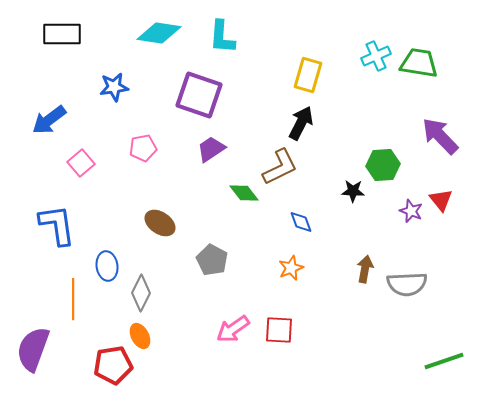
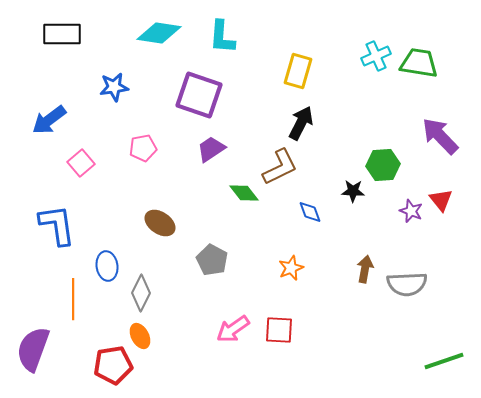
yellow rectangle: moved 10 px left, 4 px up
blue diamond: moved 9 px right, 10 px up
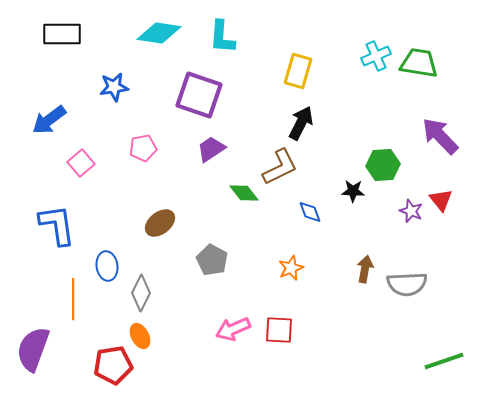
brown ellipse: rotated 72 degrees counterclockwise
pink arrow: rotated 12 degrees clockwise
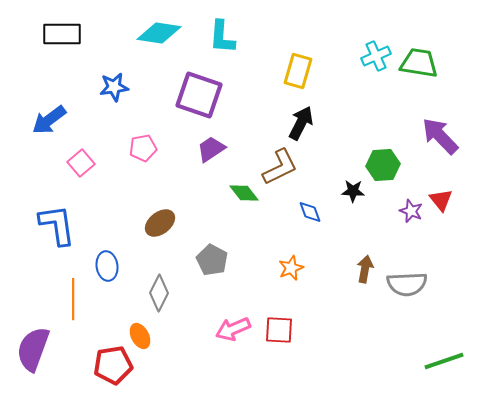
gray diamond: moved 18 px right
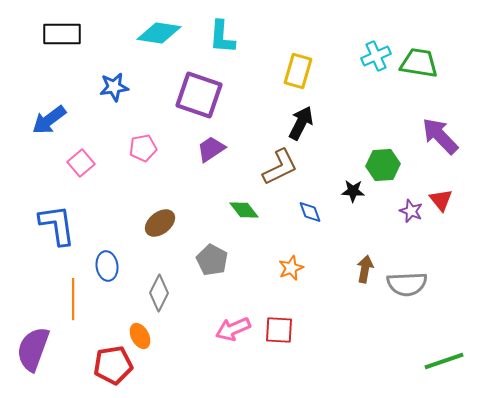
green diamond: moved 17 px down
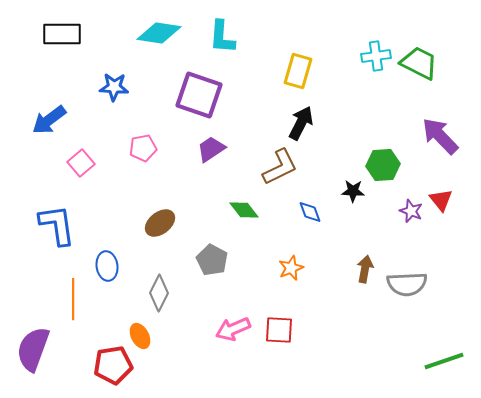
cyan cross: rotated 16 degrees clockwise
green trapezoid: rotated 18 degrees clockwise
blue star: rotated 12 degrees clockwise
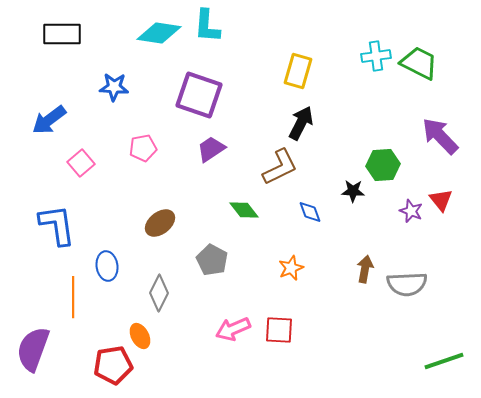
cyan L-shape: moved 15 px left, 11 px up
orange line: moved 2 px up
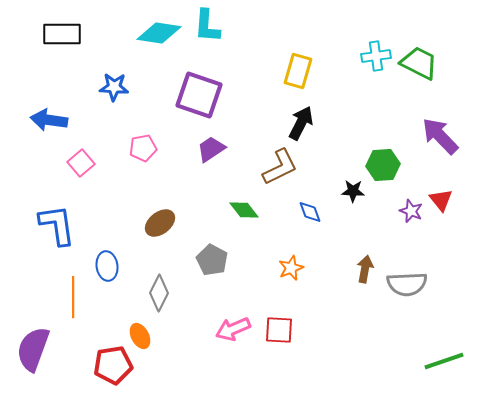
blue arrow: rotated 45 degrees clockwise
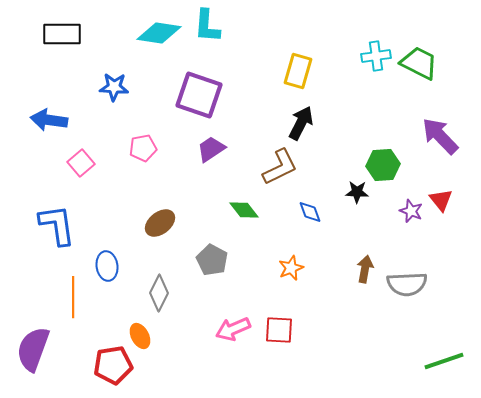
black star: moved 4 px right, 1 px down
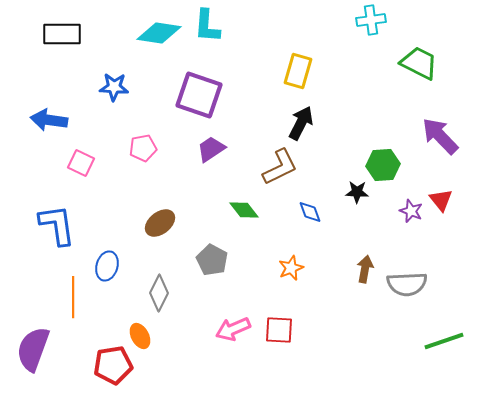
cyan cross: moved 5 px left, 36 px up
pink square: rotated 24 degrees counterclockwise
blue ellipse: rotated 24 degrees clockwise
green line: moved 20 px up
